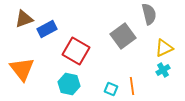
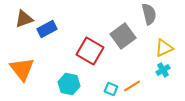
red square: moved 14 px right
orange line: rotated 66 degrees clockwise
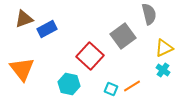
red square: moved 5 px down; rotated 12 degrees clockwise
cyan cross: rotated 24 degrees counterclockwise
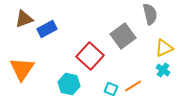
gray semicircle: moved 1 px right
orange triangle: rotated 12 degrees clockwise
orange line: moved 1 px right
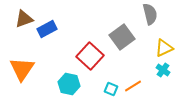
gray square: moved 1 px left, 1 px down
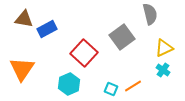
brown triangle: rotated 30 degrees clockwise
red square: moved 6 px left, 3 px up
cyan hexagon: rotated 25 degrees clockwise
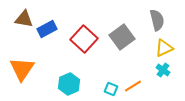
gray semicircle: moved 7 px right, 6 px down
red square: moved 14 px up
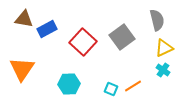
red square: moved 1 px left, 3 px down
cyan hexagon: rotated 20 degrees clockwise
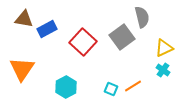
gray semicircle: moved 15 px left, 3 px up
cyan hexagon: moved 3 px left, 3 px down; rotated 25 degrees counterclockwise
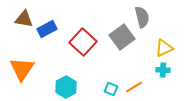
cyan cross: rotated 32 degrees counterclockwise
orange line: moved 1 px right, 1 px down
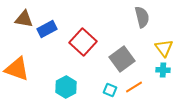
gray square: moved 22 px down
yellow triangle: rotated 42 degrees counterclockwise
orange triangle: moved 5 px left; rotated 44 degrees counterclockwise
cyan square: moved 1 px left, 1 px down
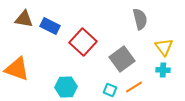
gray semicircle: moved 2 px left, 2 px down
blue rectangle: moved 3 px right, 3 px up; rotated 54 degrees clockwise
yellow triangle: moved 1 px up
cyan hexagon: rotated 25 degrees clockwise
